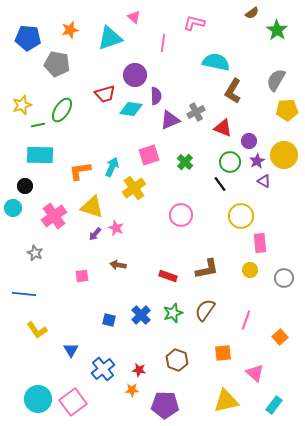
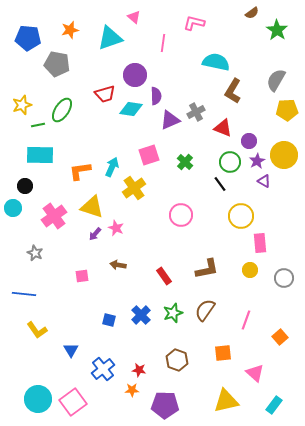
red rectangle at (168, 276): moved 4 px left; rotated 36 degrees clockwise
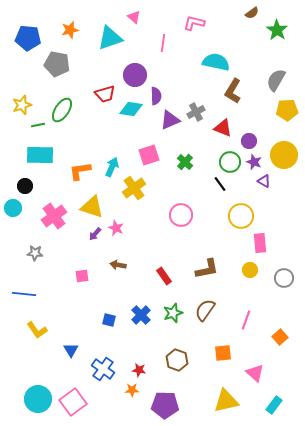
purple star at (257, 161): moved 3 px left, 1 px down; rotated 21 degrees counterclockwise
gray star at (35, 253): rotated 21 degrees counterclockwise
blue cross at (103, 369): rotated 15 degrees counterclockwise
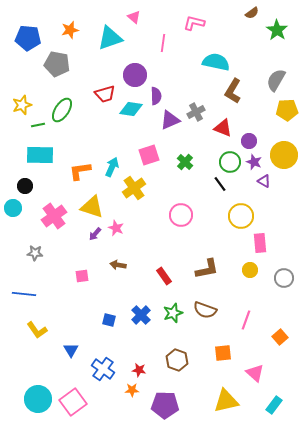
brown semicircle at (205, 310): rotated 105 degrees counterclockwise
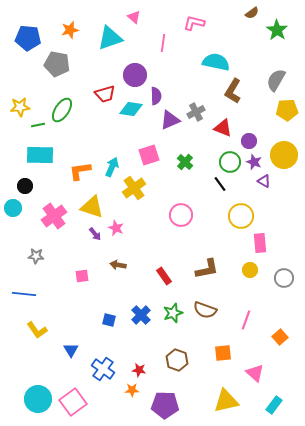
yellow star at (22, 105): moved 2 px left, 2 px down; rotated 12 degrees clockwise
purple arrow at (95, 234): rotated 80 degrees counterclockwise
gray star at (35, 253): moved 1 px right, 3 px down
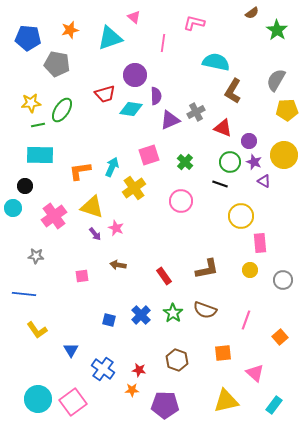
yellow star at (20, 107): moved 11 px right, 4 px up
black line at (220, 184): rotated 35 degrees counterclockwise
pink circle at (181, 215): moved 14 px up
gray circle at (284, 278): moved 1 px left, 2 px down
green star at (173, 313): rotated 18 degrees counterclockwise
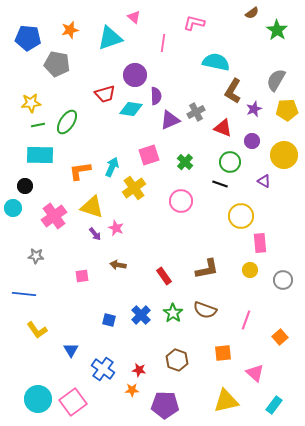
green ellipse at (62, 110): moved 5 px right, 12 px down
purple circle at (249, 141): moved 3 px right
purple star at (254, 162): moved 53 px up; rotated 28 degrees clockwise
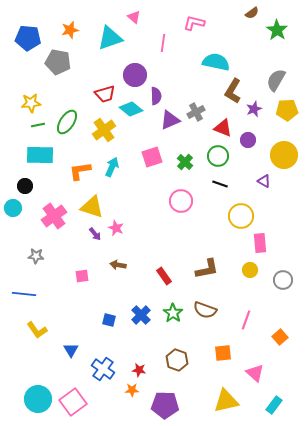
gray pentagon at (57, 64): moved 1 px right, 2 px up
cyan diamond at (131, 109): rotated 30 degrees clockwise
purple circle at (252, 141): moved 4 px left, 1 px up
pink square at (149, 155): moved 3 px right, 2 px down
green circle at (230, 162): moved 12 px left, 6 px up
yellow cross at (134, 188): moved 30 px left, 58 px up
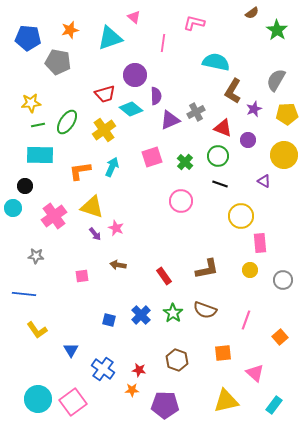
yellow pentagon at (287, 110): moved 4 px down
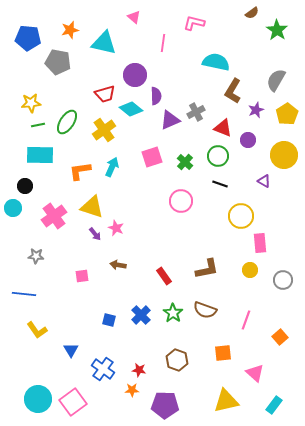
cyan triangle at (110, 38): moved 6 px left, 5 px down; rotated 32 degrees clockwise
purple star at (254, 109): moved 2 px right, 1 px down
yellow pentagon at (287, 114): rotated 30 degrees counterclockwise
